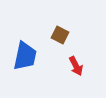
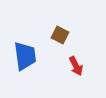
blue trapezoid: rotated 20 degrees counterclockwise
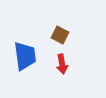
red arrow: moved 14 px left, 2 px up; rotated 18 degrees clockwise
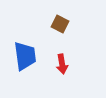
brown square: moved 11 px up
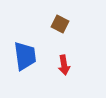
red arrow: moved 2 px right, 1 px down
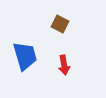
blue trapezoid: rotated 8 degrees counterclockwise
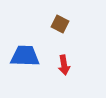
blue trapezoid: rotated 72 degrees counterclockwise
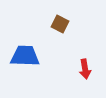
red arrow: moved 21 px right, 4 px down
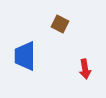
blue trapezoid: rotated 92 degrees counterclockwise
